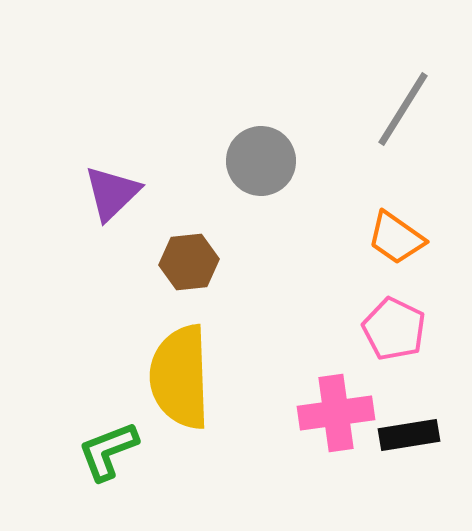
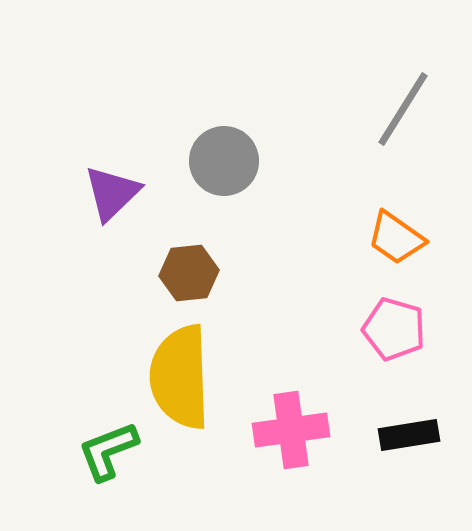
gray circle: moved 37 px left
brown hexagon: moved 11 px down
pink pentagon: rotated 10 degrees counterclockwise
pink cross: moved 45 px left, 17 px down
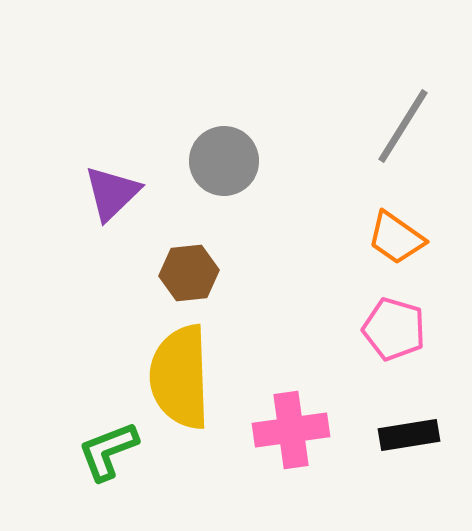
gray line: moved 17 px down
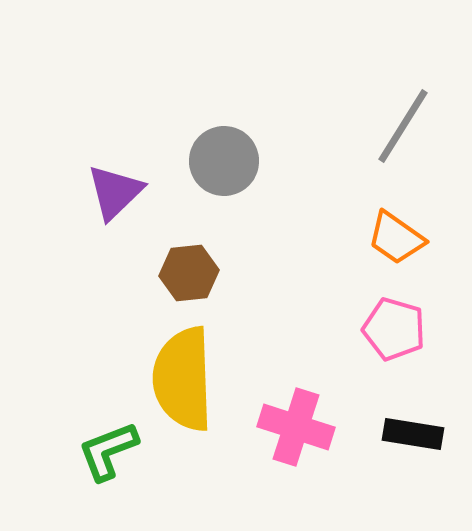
purple triangle: moved 3 px right, 1 px up
yellow semicircle: moved 3 px right, 2 px down
pink cross: moved 5 px right, 3 px up; rotated 26 degrees clockwise
black rectangle: moved 4 px right, 1 px up; rotated 18 degrees clockwise
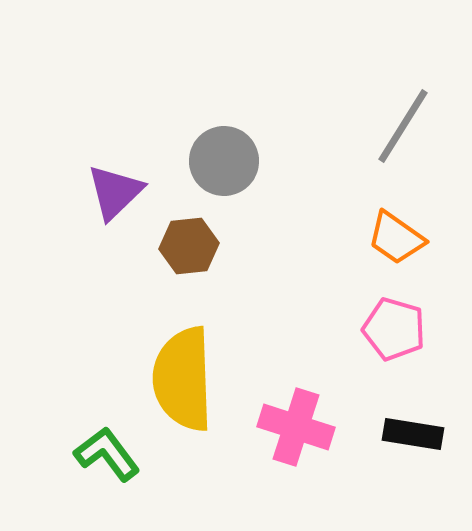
brown hexagon: moved 27 px up
green L-shape: moved 1 px left, 3 px down; rotated 74 degrees clockwise
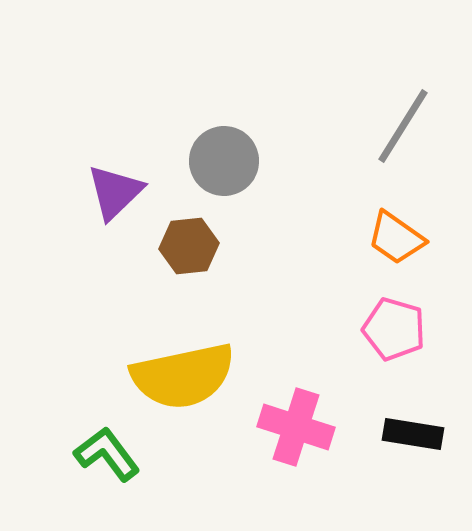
yellow semicircle: moved 3 px up; rotated 100 degrees counterclockwise
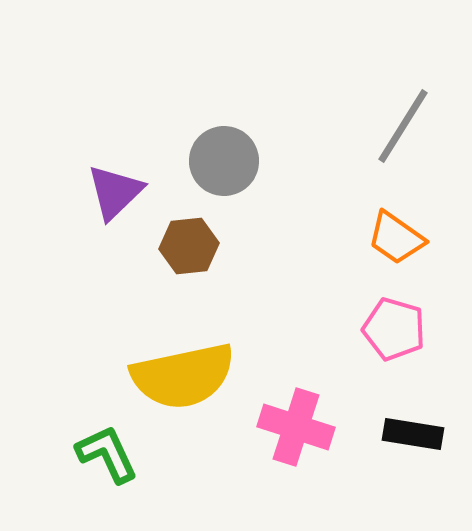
green L-shape: rotated 12 degrees clockwise
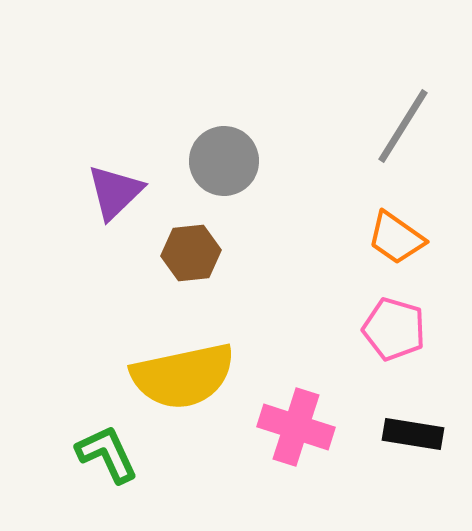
brown hexagon: moved 2 px right, 7 px down
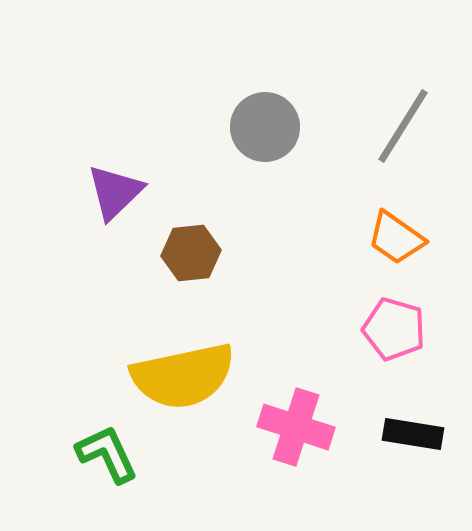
gray circle: moved 41 px right, 34 px up
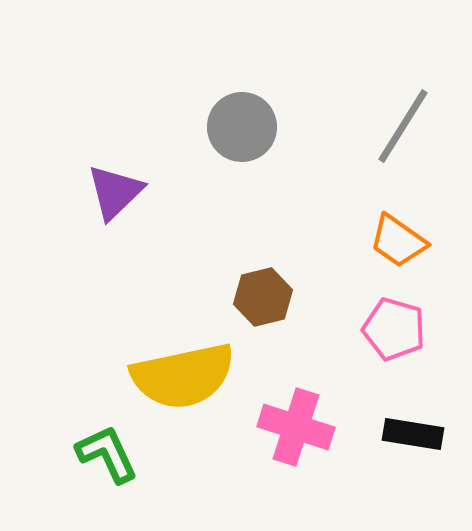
gray circle: moved 23 px left
orange trapezoid: moved 2 px right, 3 px down
brown hexagon: moved 72 px right, 44 px down; rotated 8 degrees counterclockwise
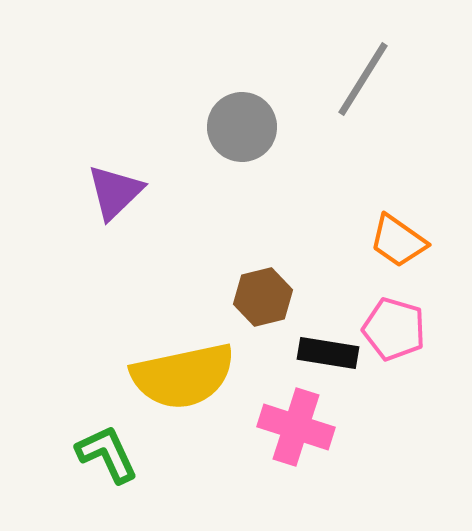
gray line: moved 40 px left, 47 px up
black rectangle: moved 85 px left, 81 px up
